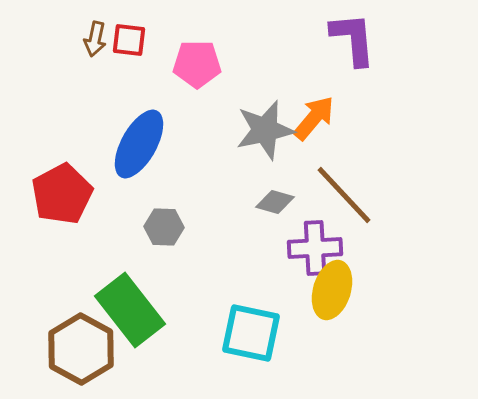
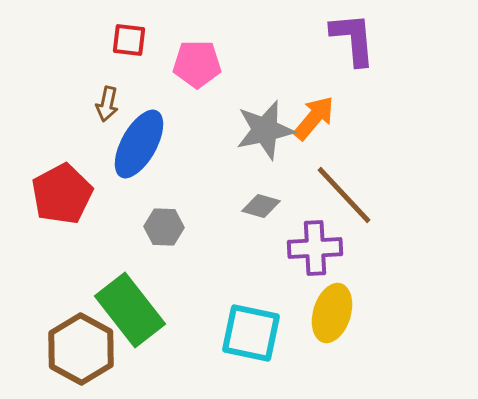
brown arrow: moved 12 px right, 65 px down
gray diamond: moved 14 px left, 4 px down
yellow ellipse: moved 23 px down
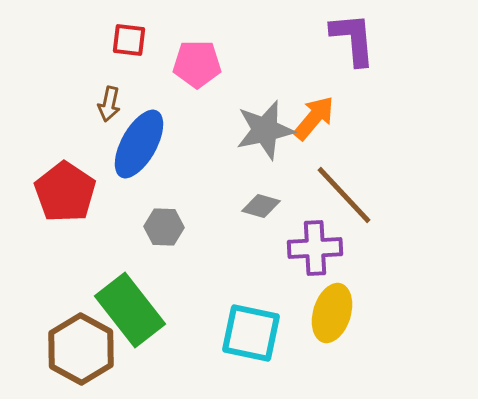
brown arrow: moved 2 px right
red pentagon: moved 3 px right, 2 px up; rotated 10 degrees counterclockwise
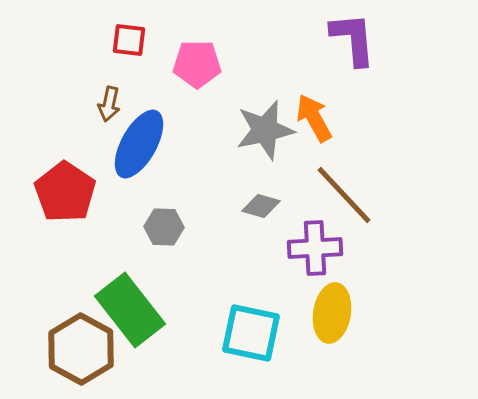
orange arrow: rotated 69 degrees counterclockwise
yellow ellipse: rotated 8 degrees counterclockwise
